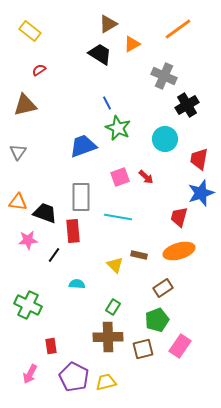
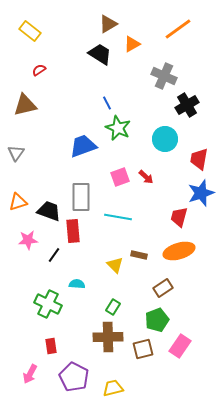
gray triangle at (18, 152): moved 2 px left, 1 px down
orange triangle at (18, 202): rotated 24 degrees counterclockwise
black trapezoid at (45, 213): moved 4 px right, 2 px up
green cross at (28, 305): moved 20 px right, 1 px up
yellow trapezoid at (106, 382): moved 7 px right, 6 px down
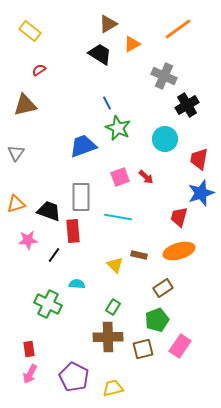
orange triangle at (18, 202): moved 2 px left, 2 px down
red rectangle at (51, 346): moved 22 px left, 3 px down
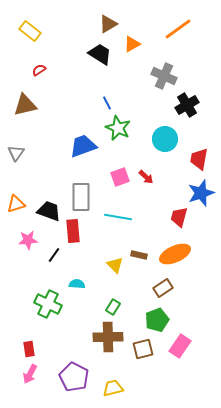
orange ellipse at (179, 251): moved 4 px left, 3 px down; rotated 8 degrees counterclockwise
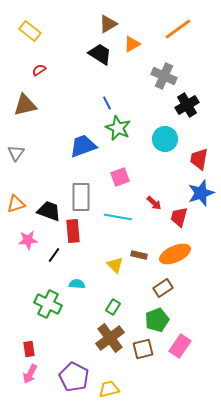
red arrow at (146, 177): moved 8 px right, 26 px down
brown cross at (108, 337): moved 2 px right, 1 px down; rotated 36 degrees counterclockwise
yellow trapezoid at (113, 388): moved 4 px left, 1 px down
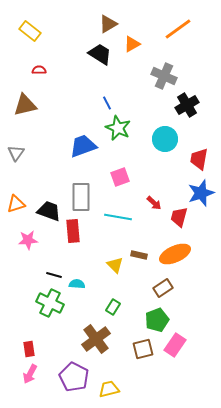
red semicircle at (39, 70): rotated 32 degrees clockwise
black line at (54, 255): moved 20 px down; rotated 70 degrees clockwise
green cross at (48, 304): moved 2 px right, 1 px up
brown cross at (110, 338): moved 14 px left, 1 px down
pink rectangle at (180, 346): moved 5 px left, 1 px up
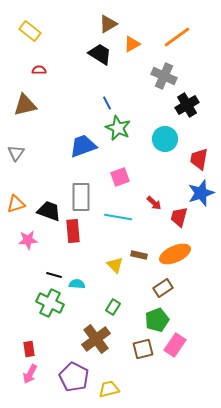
orange line at (178, 29): moved 1 px left, 8 px down
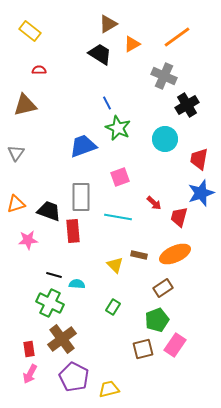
brown cross at (96, 339): moved 34 px left
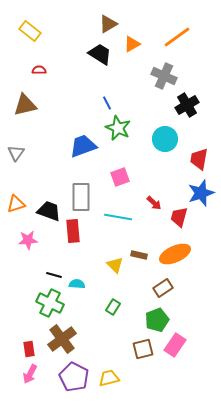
yellow trapezoid at (109, 389): moved 11 px up
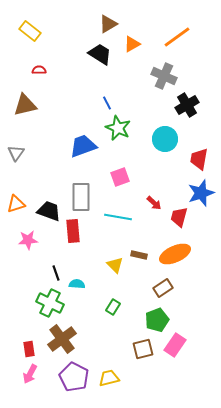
black line at (54, 275): moved 2 px right, 2 px up; rotated 56 degrees clockwise
